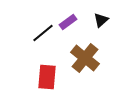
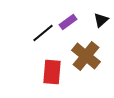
brown cross: moved 1 px right, 2 px up
red rectangle: moved 5 px right, 5 px up
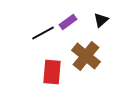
black line: rotated 10 degrees clockwise
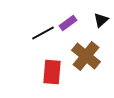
purple rectangle: moved 1 px down
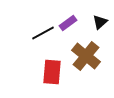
black triangle: moved 1 px left, 2 px down
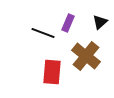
purple rectangle: rotated 30 degrees counterclockwise
black line: rotated 50 degrees clockwise
